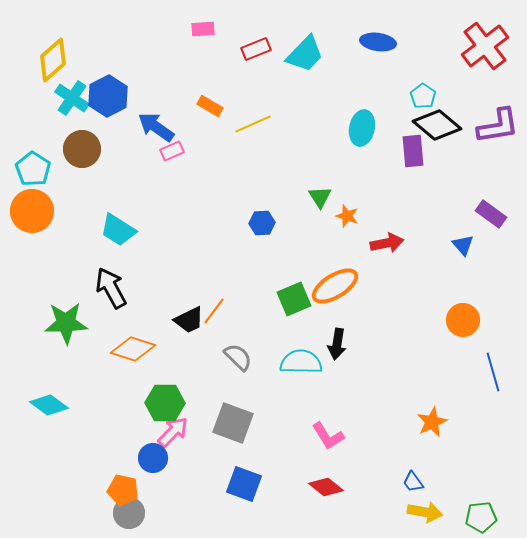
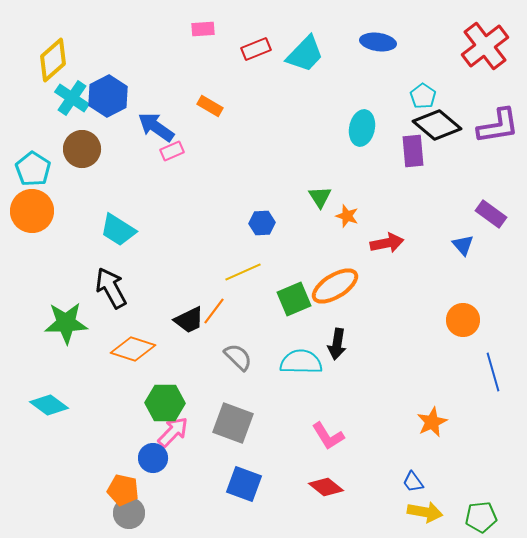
yellow line at (253, 124): moved 10 px left, 148 px down
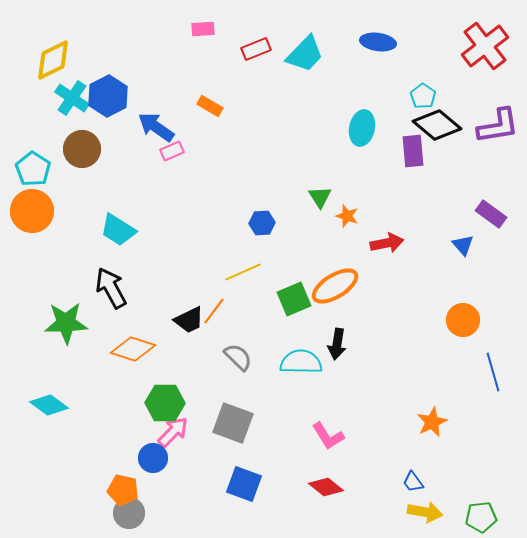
yellow diamond at (53, 60): rotated 15 degrees clockwise
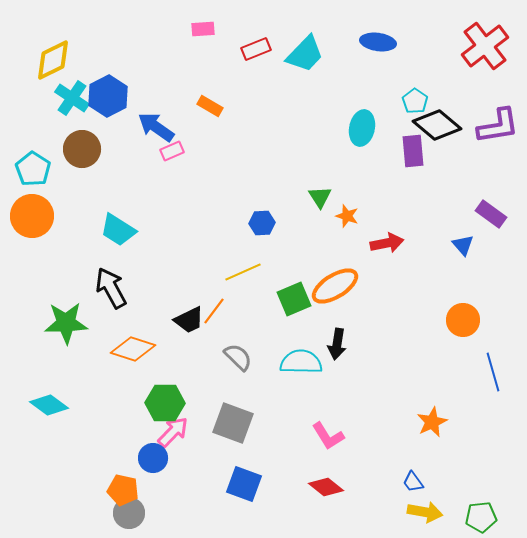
cyan pentagon at (423, 96): moved 8 px left, 5 px down
orange circle at (32, 211): moved 5 px down
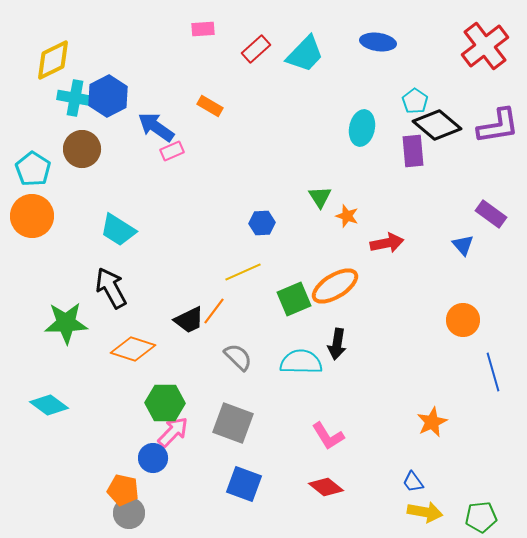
red rectangle at (256, 49): rotated 20 degrees counterclockwise
cyan cross at (72, 98): moved 3 px right; rotated 24 degrees counterclockwise
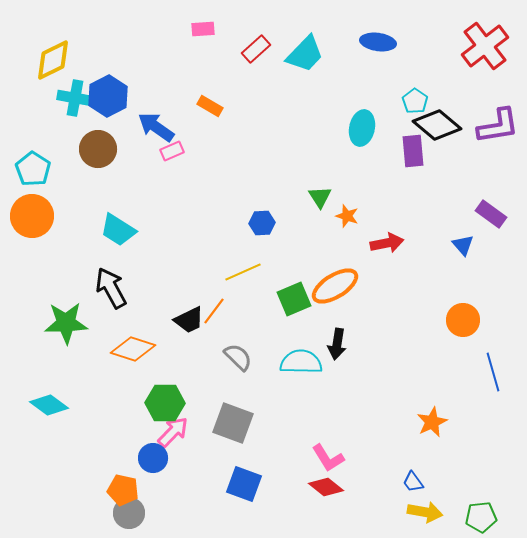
brown circle at (82, 149): moved 16 px right
pink L-shape at (328, 436): moved 22 px down
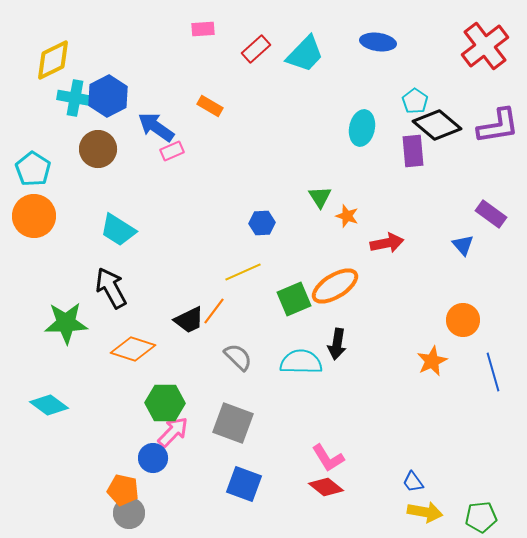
orange circle at (32, 216): moved 2 px right
orange star at (432, 422): moved 61 px up
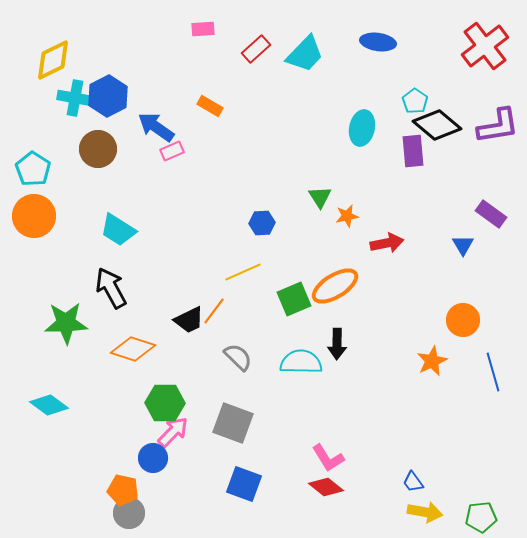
orange star at (347, 216): rotated 30 degrees counterclockwise
blue triangle at (463, 245): rotated 10 degrees clockwise
black arrow at (337, 344): rotated 8 degrees counterclockwise
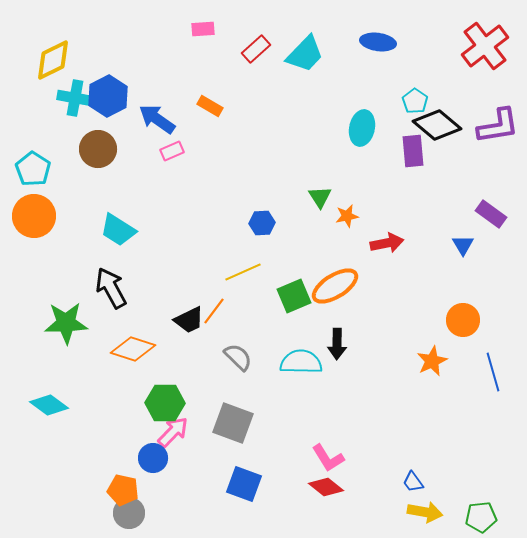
blue arrow at (156, 127): moved 1 px right, 8 px up
green square at (294, 299): moved 3 px up
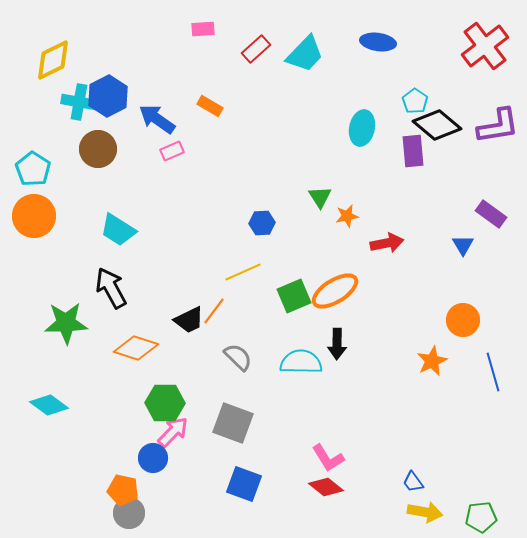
cyan cross at (75, 98): moved 4 px right, 4 px down
orange ellipse at (335, 286): moved 5 px down
orange diamond at (133, 349): moved 3 px right, 1 px up
